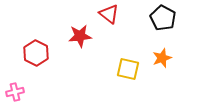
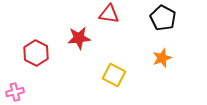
red triangle: rotated 30 degrees counterclockwise
red star: moved 1 px left, 2 px down
yellow square: moved 14 px left, 6 px down; rotated 15 degrees clockwise
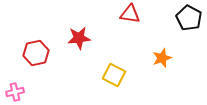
red triangle: moved 21 px right
black pentagon: moved 26 px right
red hexagon: rotated 20 degrees clockwise
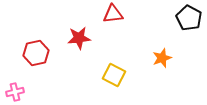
red triangle: moved 17 px left; rotated 15 degrees counterclockwise
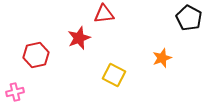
red triangle: moved 9 px left
red star: rotated 15 degrees counterclockwise
red hexagon: moved 2 px down
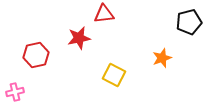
black pentagon: moved 4 px down; rotated 30 degrees clockwise
red star: rotated 10 degrees clockwise
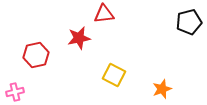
orange star: moved 31 px down
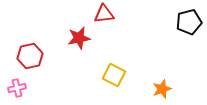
red hexagon: moved 6 px left, 1 px down
pink cross: moved 2 px right, 4 px up
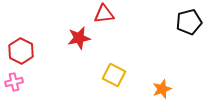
red hexagon: moved 9 px left, 5 px up; rotated 20 degrees counterclockwise
pink cross: moved 3 px left, 6 px up
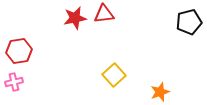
red star: moved 4 px left, 20 px up
red hexagon: moved 2 px left; rotated 25 degrees clockwise
yellow square: rotated 20 degrees clockwise
orange star: moved 2 px left, 3 px down
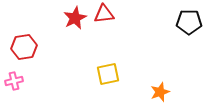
red star: rotated 15 degrees counterclockwise
black pentagon: rotated 15 degrees clockwise
red hexagon: moved 5 px right, 4 px up
yellow square: moved 6 px left, 1 px up; rotated 30 degrees clockwise
pink cross: moved 1 px up
